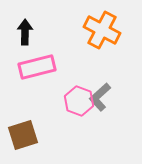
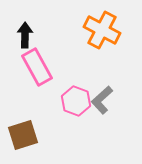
black arrow: moved 3 px down
pink rectangle: rotated 75 degrees clockwise
gray L-shape: moved 2 px right, 3 px down
pink hexagon: moved 3 px left
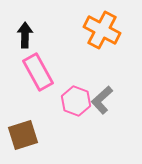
pink rectangle: moved 1 px right, 5 px down
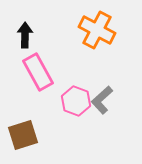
orange cross: moved 5 px left
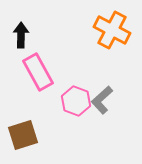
orange cross: moved 15 px right
black arrow: moved 4 px left
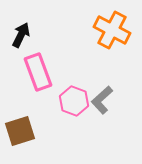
black arrow: rotated 25 degrees clockwise
pink rectangle: rotated 9 degrees clockwise
pink hexagon: moved 2 px left
brown square: moved 3 px left, 4 px up
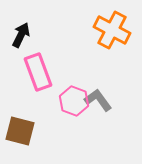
gray L-shape: moved 4 px left; rotated 96 degrees clockwise
brown square: rotated 32 degrees clockwise
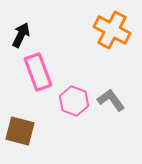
gray L-shape: moved 13 px right
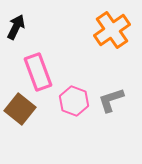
orange cross: rotated 27 degrees clockwise
black arrow: moved 5 px left, 8 px up
gray L-shape: rotated 72 degrees counterclockwise
brown square: moved 22 px up; rotated 24 degrees clockwise
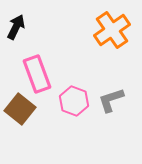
pink rectangle: moved 1 px left, 2 px down
